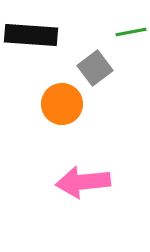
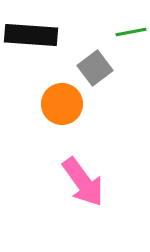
pink arrow: rotated 120 degrees counterclockwise
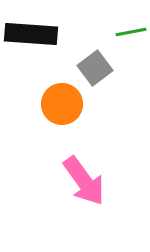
black rectangle: moved 1 px up
pink arrow: moved 1 px right, 1 px up
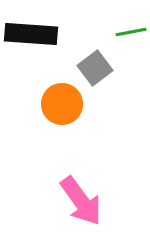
pink arrow: moved 3 px left, 20 px down
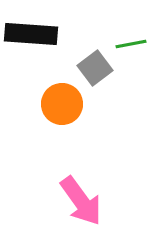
green line: moved 12 px down
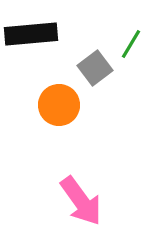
black rectangle: rotated 9 degrees counterclockwise
green line: rotated 48 degrees counterclockwise
orange circle: moved 3 px left, 1 px down
